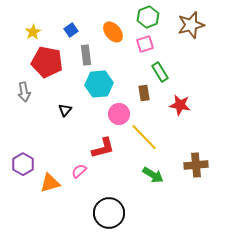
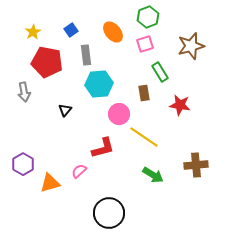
brown star: moved 21 px down
yellow line: rotated 12 degrees counterclockwise
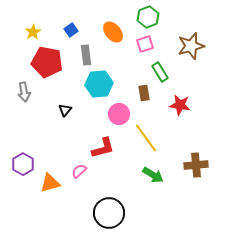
yellow line: moved 2 px right, 1 px down; rotated 20 degrees clockwise
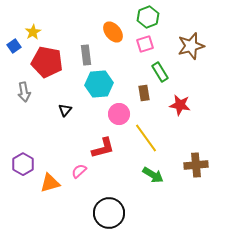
blue square: moved 57 px left, 16 px down
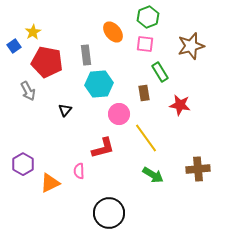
pink square: rotated 24 degrees clockwise
gray arrow: moved 4 px right, 1 px up; rotated 18 degrees counterclockwise
brown cross: moved 2 px right, 4 px down
pink semicircle: rotated 49 degrees counterclockwise
orange triangle: rotated 10 degrees counterclockwise
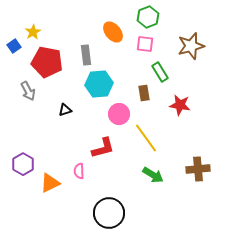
black triangle: rotated 32 degrees clockwise
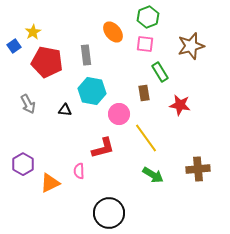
cyan hexagon: moved 7 px left, 7 px down; rotated 16 degrees clockwise
gray arrow: moved 13 px down
black triangle: rotated 24 degrees clockwise
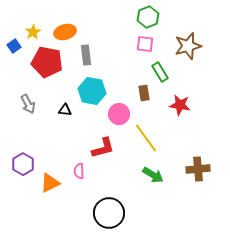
orange ellipse: moved 48 px left; rotated 65 degrees counterclockwise
brown star: moved 3 px left
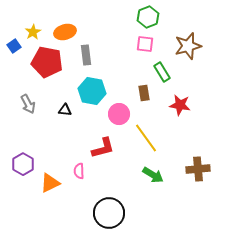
green rectangle: moved 2 px right
